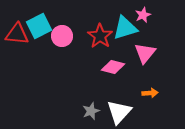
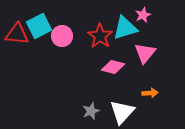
white triangle: moved 3 px right
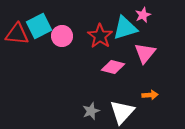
orange arrow: moved 2 px down
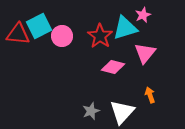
red triangle: moved 1 px right
orange arrow: rotated 105 degrees counterclockwise
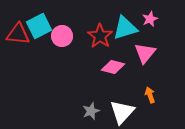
pink star: moved 7 px right, 4 px down
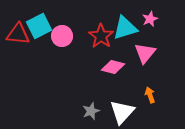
red star: moved 1 px right
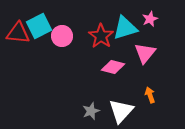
red triangle: moved 1 px up
white triangle: moved 1 px left, 1 px up
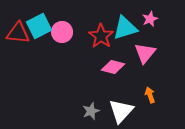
pink circle: moved 4 px up
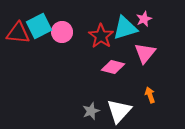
pink star: moved 6 px left
white triangle: moved 2 px left
